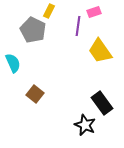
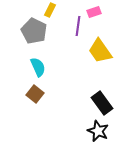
yellow rectangle: moved 1 px right, 1 px up
gray pentagon: moved 1 px right, 1 px down
cyan semicircle: moved 25 px right, 4 px down
black star: moved 13 px right, 6 px down
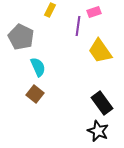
gray pentagon: moved 13 px left, 6 px down
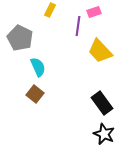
gray pentagon: moved 1 px left, 1 px down
yellow trapezoid: rotated 8 degrees counterclockwise
black star: moved 6 px right, 3 px down
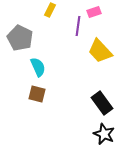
brown square: moved 2 px right; rotated 24 degrees counterclockwise
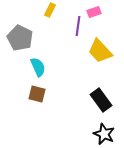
black rectangle: moved 1 px left, 3 px up
